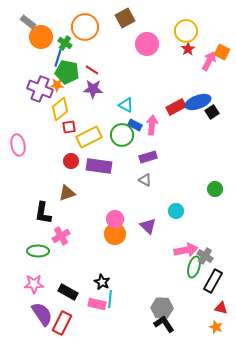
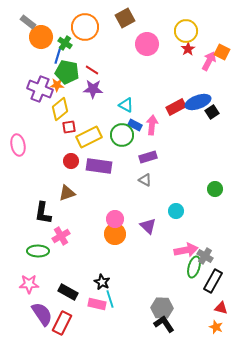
blue line at (58, 58): moved 3 px up
pink star at (34, 284): moved 5 px left
cyan line at (110, 299): rotated 24 degrees counterclockwise
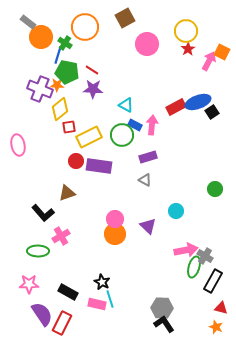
red circle at (71, 161): moved 5 px right
black L-shape at (43, 213): rotated 50 degrees counterclockwise
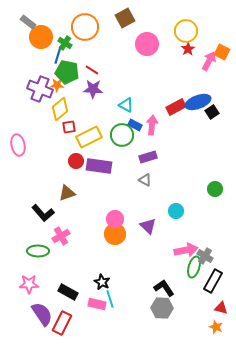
black L-shape at (164, 324): moved 36 px up
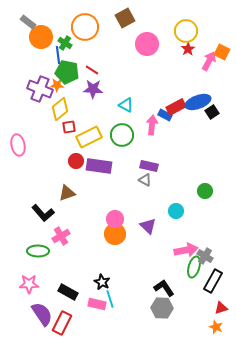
blue line at (58, 55): rotated 24 degrees counterclockwise
blue rectangle at (135, 125): moved 30 px right, 10 px up
purple rectangle at (148, 157): moved 1 px right, 9 px down; rotated 30 degrees clockwise
green circle at (215, 189): moved 10 px left, 2 px down
red triangle at (221, 308): rotated 32 degrees counterclockwise
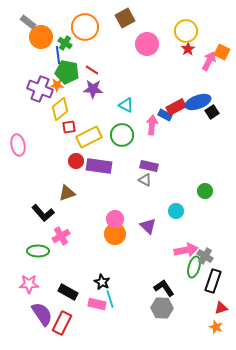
black rectangle at (213, 281): rotated 10 degrees counterclockwise
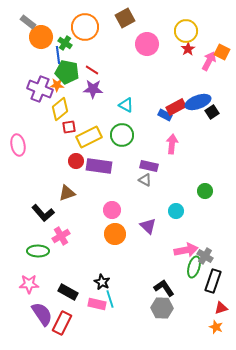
pink arrow at (152, 125): moved 20 px right, 19 px down
pink circle at (115, 219): moved 3 px left, 9 px up
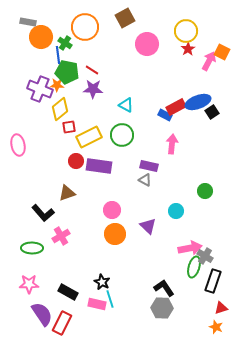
gray rectangle at (28, 22): rotated 28 degrees counterclockwise
pink arrow at (186, 250): moved 4 px right, 2 px up
green ellipse at (38, 251): moved 6 px left, 3 px up
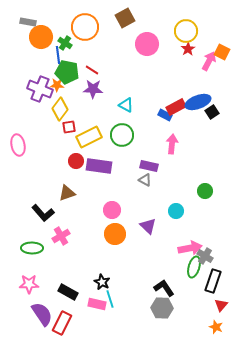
yellow diamond at (60, 109): rotated 15 degrees counterclockwise
red triangle at (221, 308): moved 3 px up; rotated 32 degrees counterclockwise
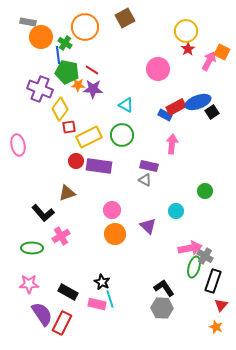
pink circle at (147, 44): moved 11 px right, 25 px down
orange star at (57, 85): moved 21 px right
